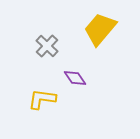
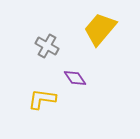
gray cross: rotated 15 degrees counterclockwise
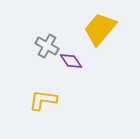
purple diamond: moved 4 px left, 17 px up
yellow L-shape: moved 1 px right, 1 px down
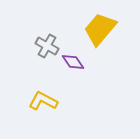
purple diamond: moved 2 px right, 1 px down
yellow L-shape: moved 1 px down; rotated 20 degrees clockwise
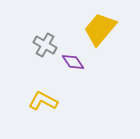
gray cross: moved 2 px left, 1 px up
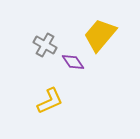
yellow trapezoid: moved 6 px down
yellow L-shape: moved 7 px right; rotated 128 degrees clockwise
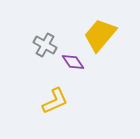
yellow L-shape: moved 5 px right
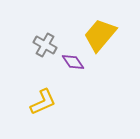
yellow L-shape: moved 12 px left, 1 px down
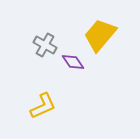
yellow L-shape: moved 4 px down
